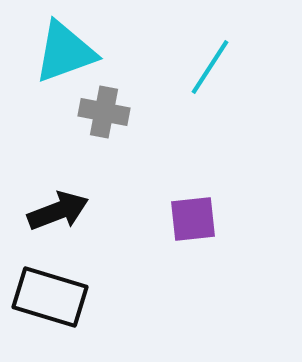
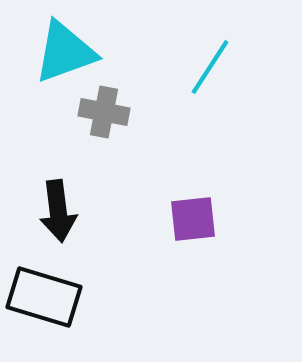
black arrow: rotated 104 degrees clockwise
black rectangle: moved 6 px left
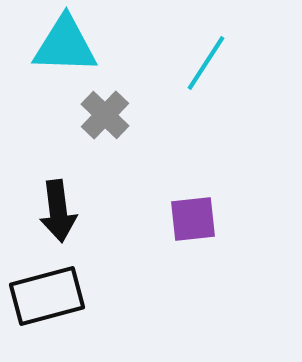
cyan triangle: moved 7 px up; rotated 22 degrees clockwise
cyan line: moved 4 px left, 4 px up
gray cross: moved 1 px right, 3 px down; rotated 33 degrees clockwise
black rectangle: moved 3 px right, 1 px up; rotated 32 degrees counterclockwise
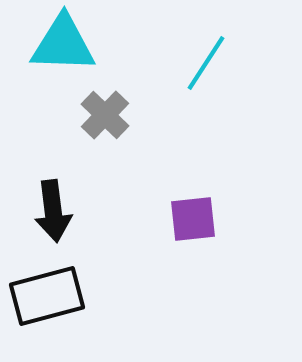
cyan triangle: moved 2 px left, 1 px up
black arrow: moved 5 px left
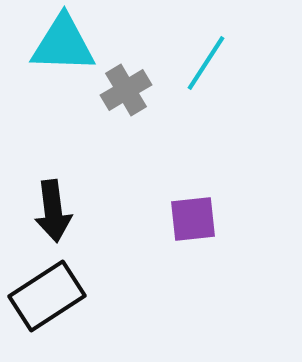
gray cross: moved 21 px right, 25 px up; rotated 15 degrees clockwise
black rectangle: rotated 18 degrees counterclockwise
